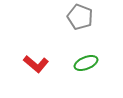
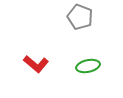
green ellipse: moved 2 px right, 3 px down; rotated 10 degrees clockwise
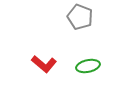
red L-shape: moved 8 px right
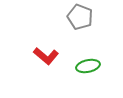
red L-shape: moved 2 px right, 8 px up
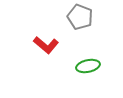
red L-shape: moved 11 px up
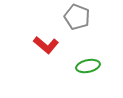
gray pentagon: moved 3 px left
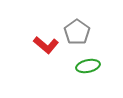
gray pentagon: moved 15 px down; rotated 15 degrees clockwise
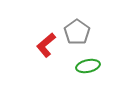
red L-shape: rotated 100 degrees clockwise
